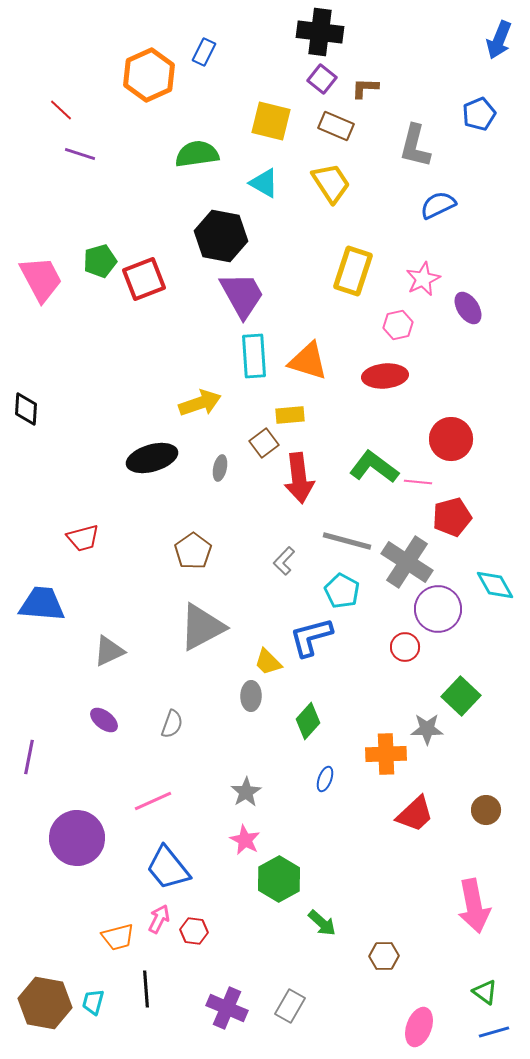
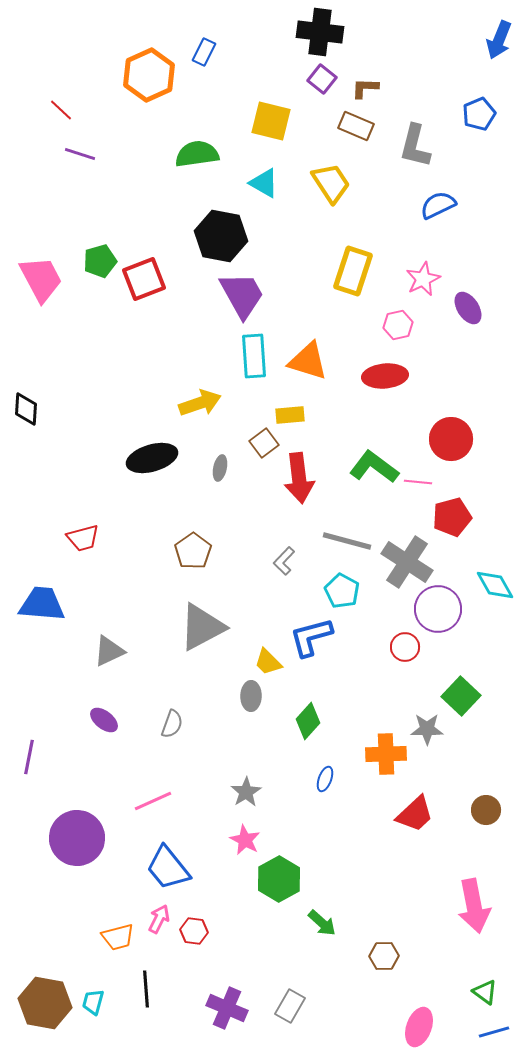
brown rectangle at (336, 126): moved 20 px right
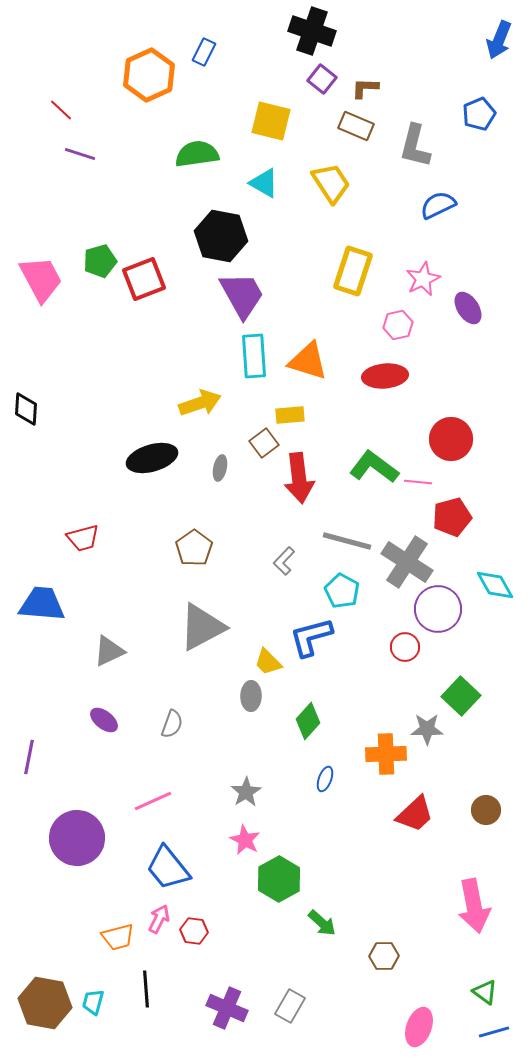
black cross at (320, 32): moved 8 px left, 1 px up; rotated 12 degrees clockwise
brown pentagon at (193, 551): moved 1 px right, 3 px up
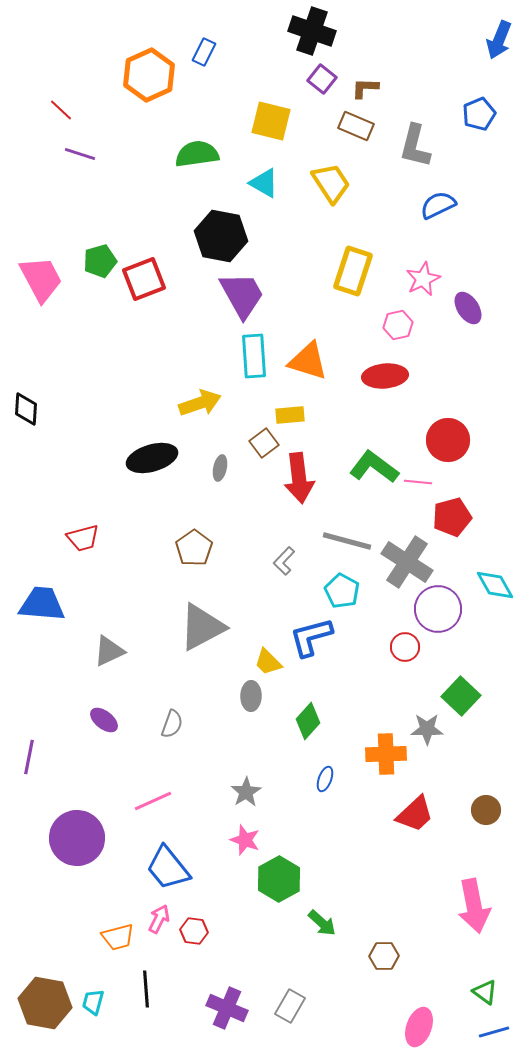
red circle at (451, 439): moved 3 px left, 1 px down
pink star at (245, 840): rotated 8 degrees counterclockwise
